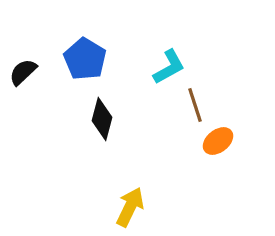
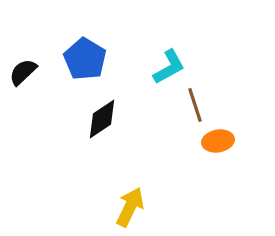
black diamond: rotated 42 degrees clockwise
orange ellipse: rotated 28 degrees clockwise
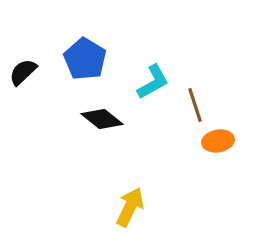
cyan L-shape: moved 16 px left, 15 px down
black diamond: rotated 72 degrees clockwise
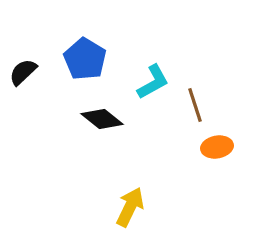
orange ellipse: moved 1 px left, 6 px down
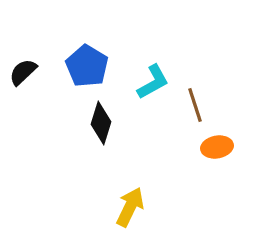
blue pentagon: moved 2 px right, 7 px down
black diamond: moved 1 px left, 4 px down; rotated 69 degrees clockwise
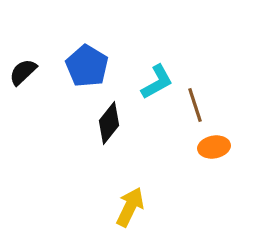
cyan L-shape: moved 4 px right
black diamond: moved 8 px right; rotated 21 degrees clockwise
orange ellipse: moved 3 px left
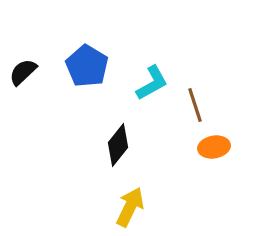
cyan L-shape: moved 5 px left, 1 px down
black diamond: moved 9 px right, 22 px down
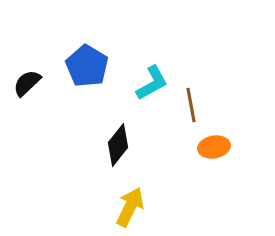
black semicircle: moved 4 px right, 11 px down
brown line: moved 4 px left; rotated 8 degrees clockwise
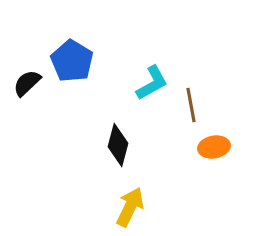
blue pentagon: moved 15 px left, 5 px up
black diamond: rotated 24 degrees counterclockwise
